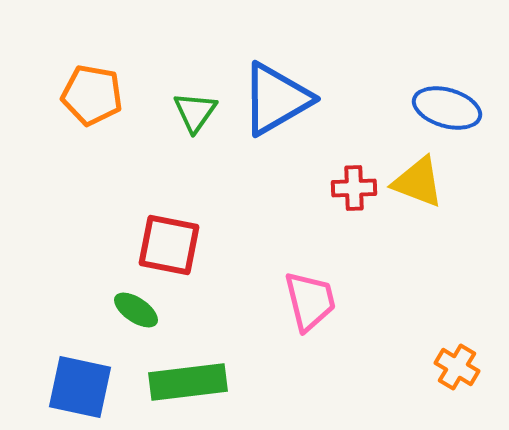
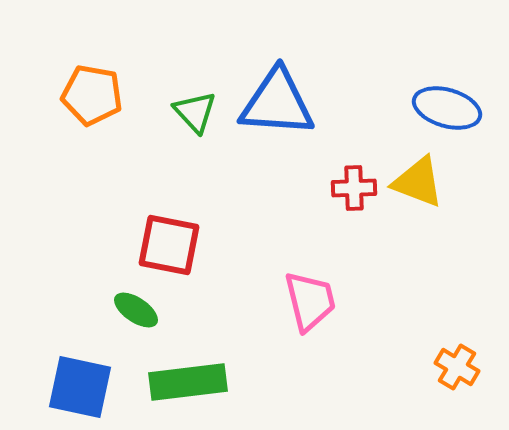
blue triangle: moved 1 px right, 4 px down; rotated 34 degrees clockwise
green triangle: rotated 18 degrees counterclockwise
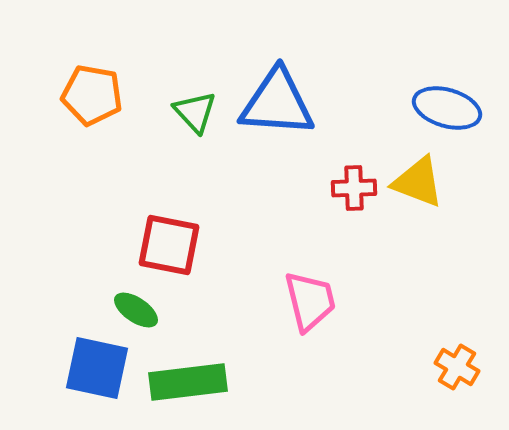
blue square: moved 17 px right, 19 px up
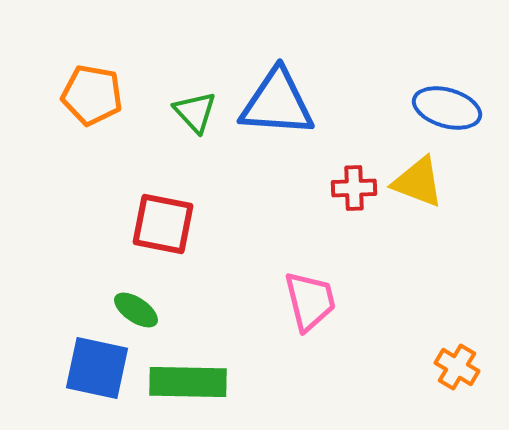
red square: moved 6 px left, 21 px up
green rectangle: rotated 8 degrees clockwise
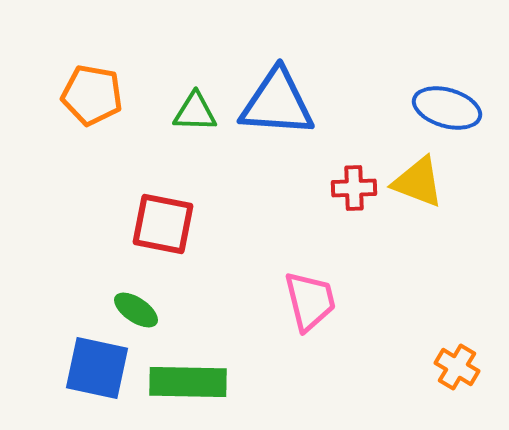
green triangle: rotated 45 degrees counterclockwise
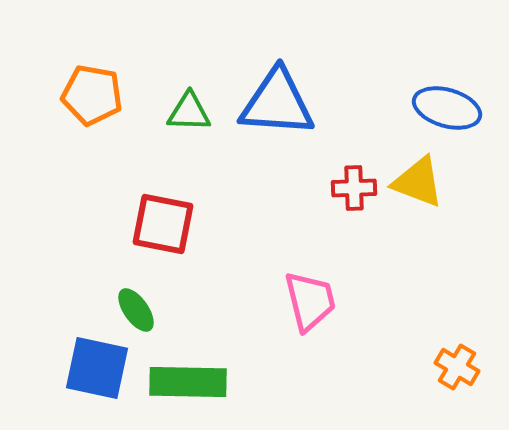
green triangle: moved 6 px left
green ellipse: rotated 21 degrees clockwise
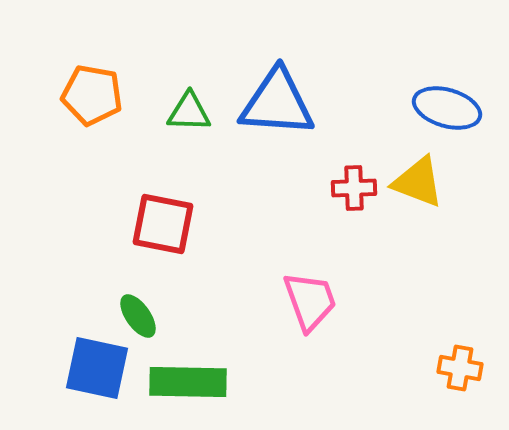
pink trapezoid: rotated 6 degrees counterclockwise
green ellipse: moved 2 px right, 6 px down
orange cross: moved 3 px right, 1 px down; rotated 21 degrees counterclockwise
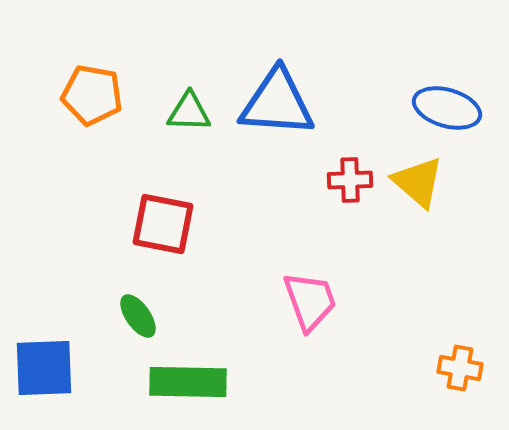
yellow triangle: rotated 20 degrees clockwise
red cross: moved 4 px left, 8 px up
blue square: moved 53 px left; rotated 14 degrees counterclockwise
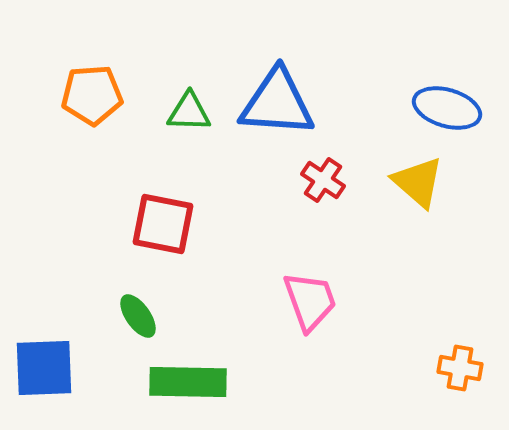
orange pentagon: rotated 14 degrees counterclockwise
red cross: moved 27 px left; rotated 36 degrees clockwise
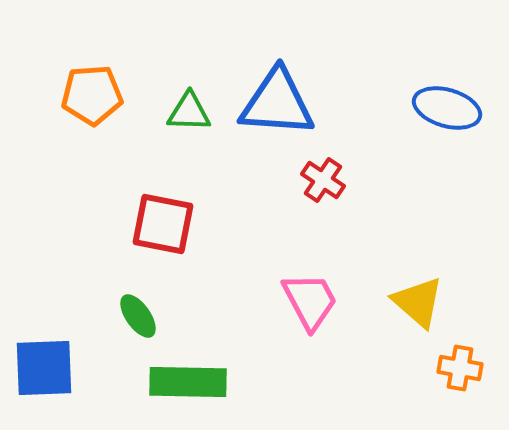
yellow triangle: moved 120 px down
pink trapezoid: rotated 8 degrees counterclockwise
